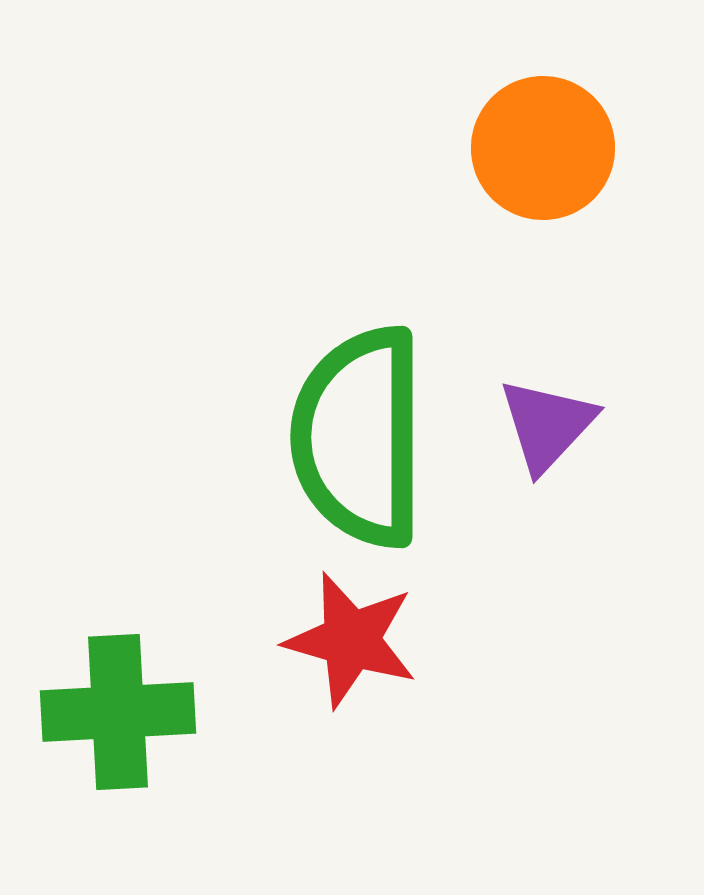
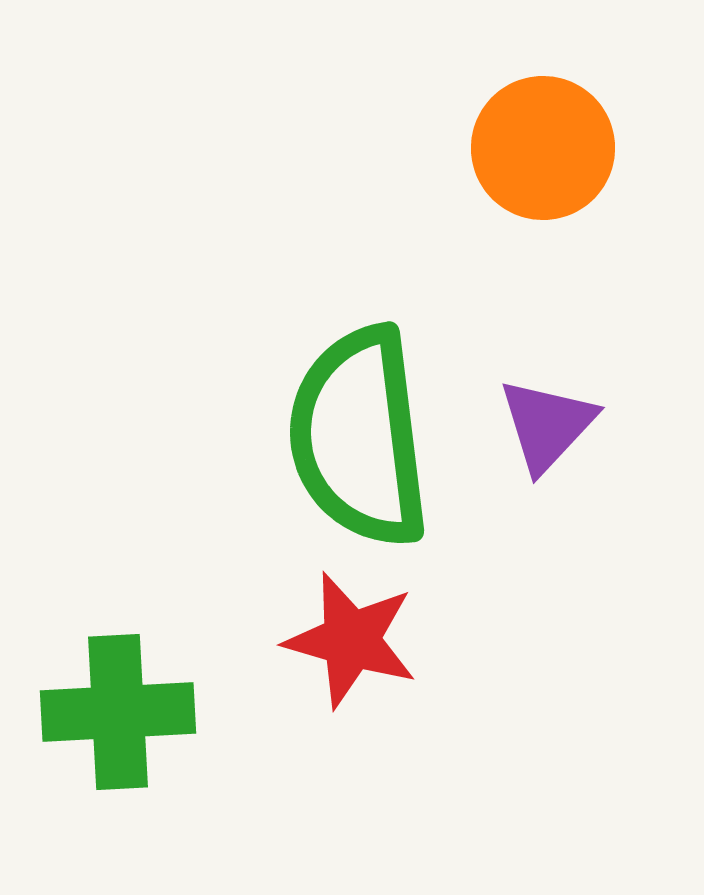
green semicircle: rotated 7 degrees counterclockwise
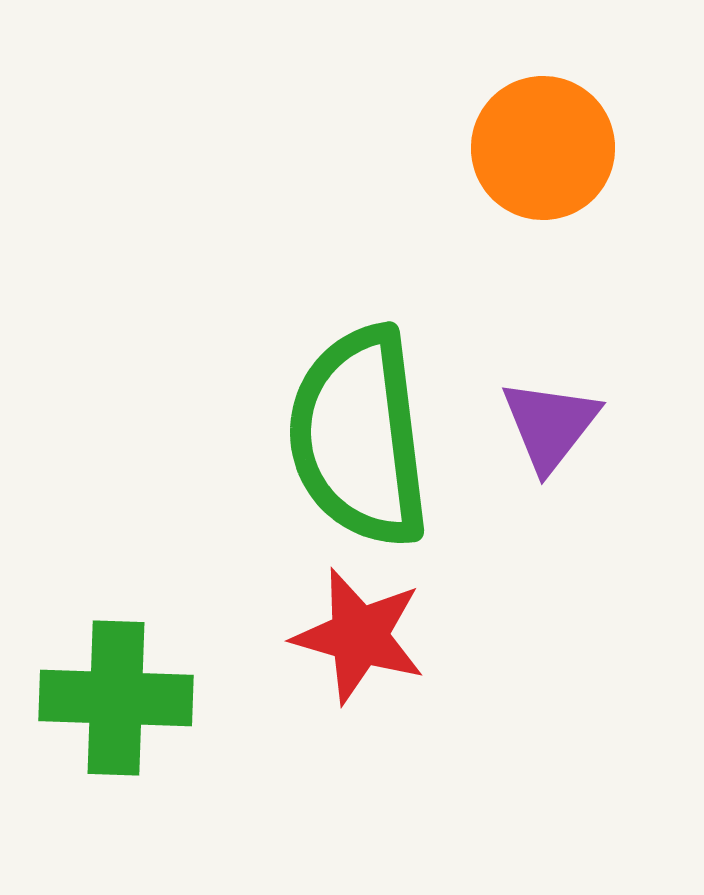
purple triangle: moved 3 px right; rotated 5 degrees counterclockwise
red star: moved 8 px right, 4 px up
green cross: moved 2 px left, 14 px up; rotated 5 degrees clockwise
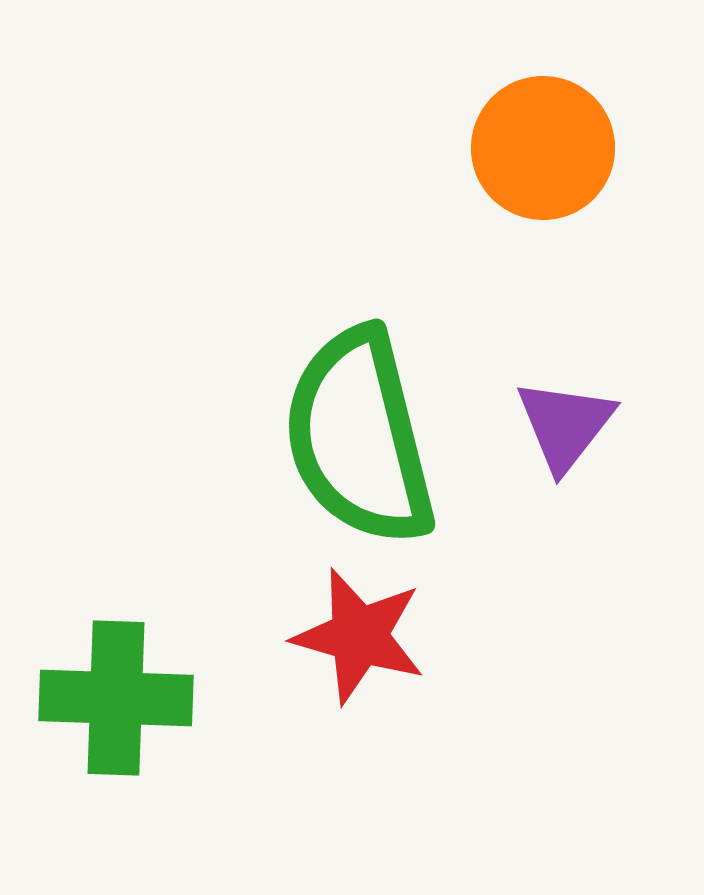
purple triangle: moved 15 px right
green semicircle: rotated 7 degrees counterclockwise
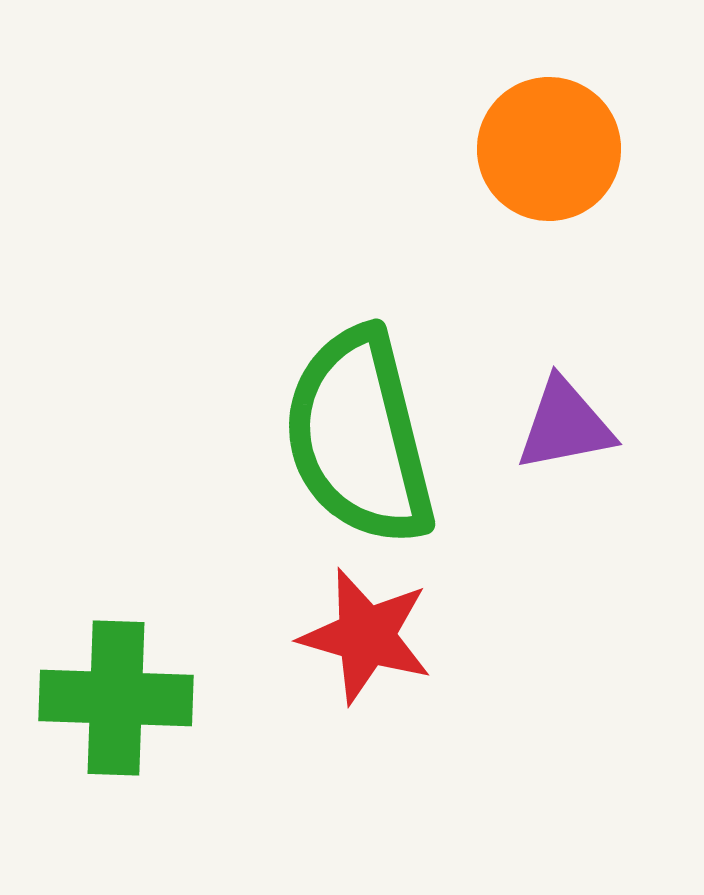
orange circle: moved 6 px right, 1 px down
purple triangle: rotated 41 degrees clockwise
red star: moved 7 px right
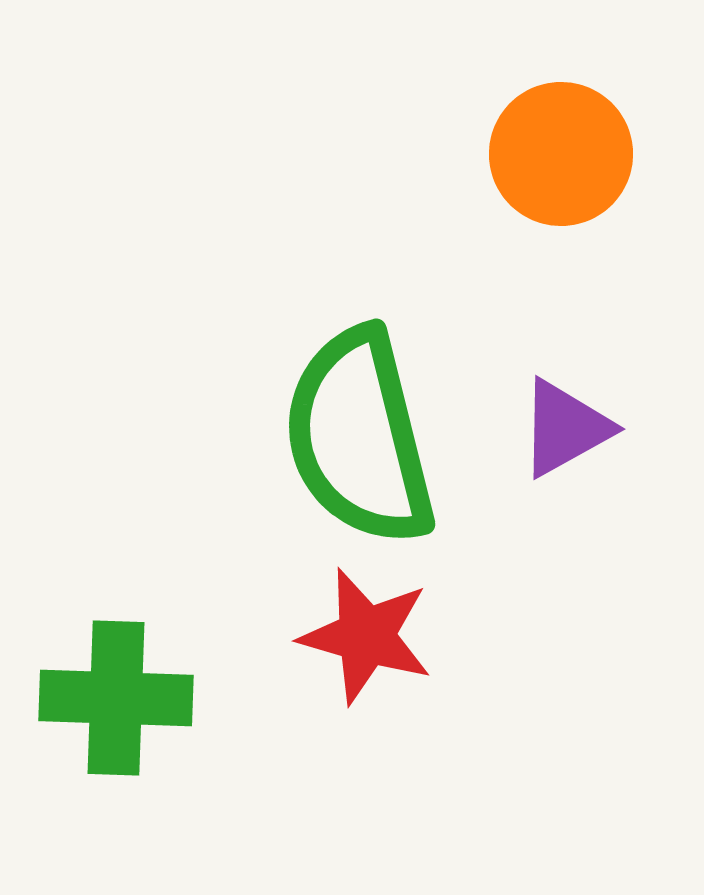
orange circle: moved 12 px right, 5 px down
purple triangle: moved 3 px down; rotated 18 degrees counterclockwise
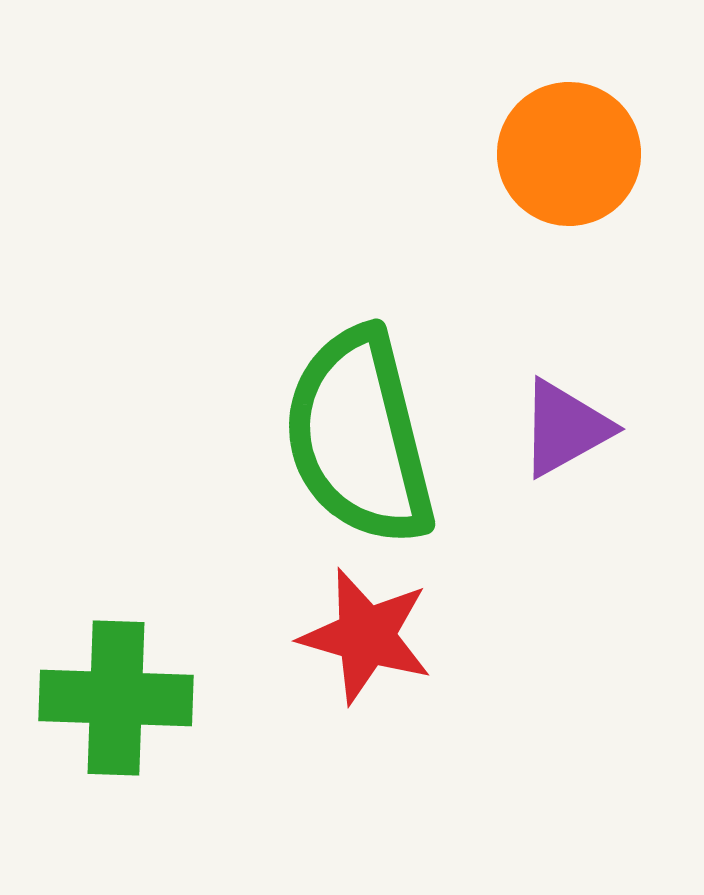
orange circle: moved 8 px right
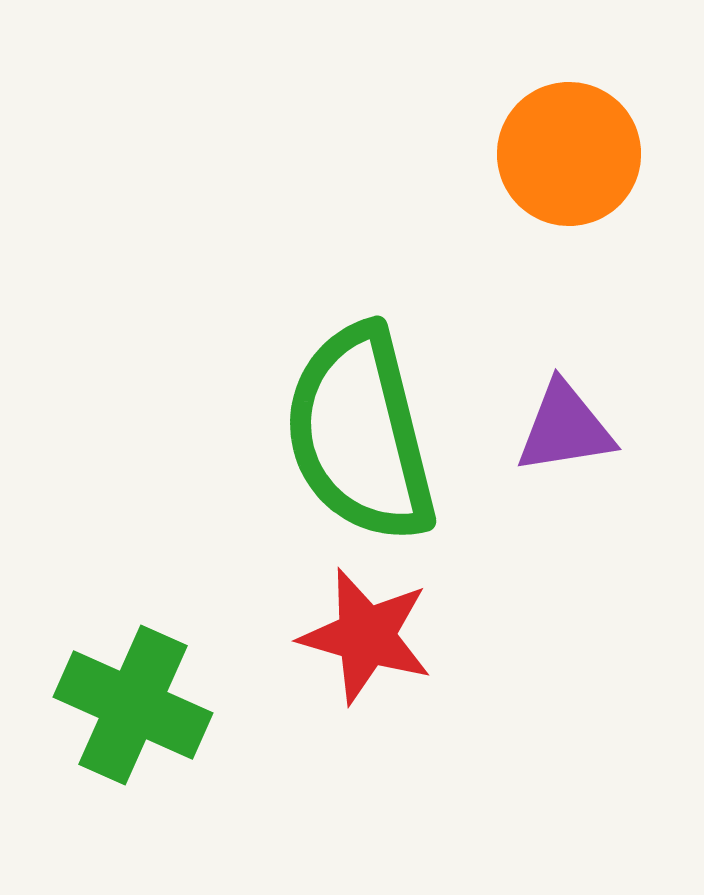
purple triangle: rotated 20 degrees clockwise
green semicircle: moved 1 px right, 3 px up
green cross: moved 17 px right, 7 px down; rotated 22 degrees clockwise
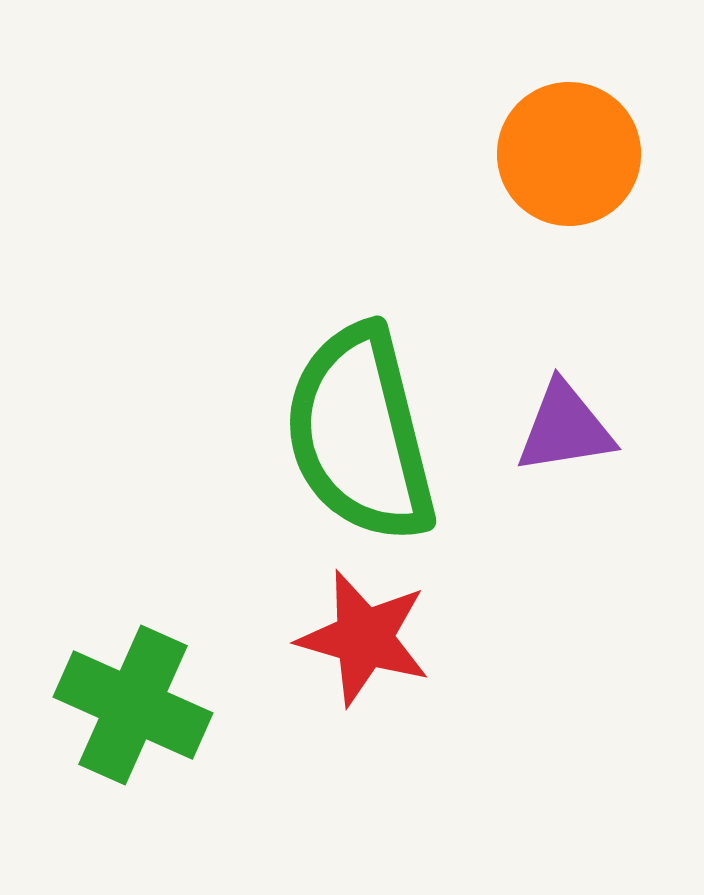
red star: moved 2 px left, 2 px down
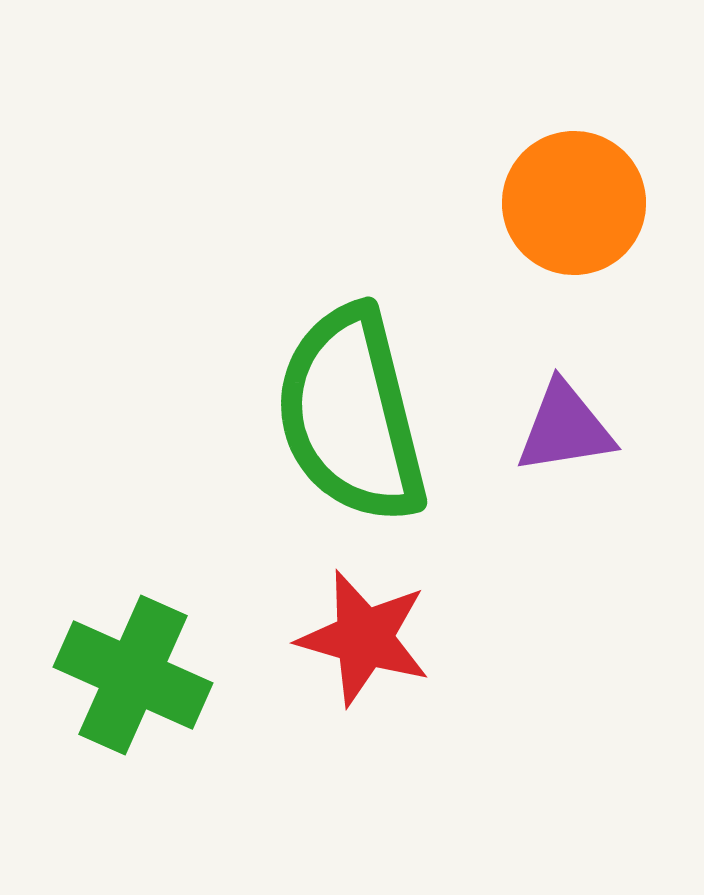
orange circle: moved 5 px right, 49 px down
green semicircle: moved 9 px left, 19 px up
green cross: moved 30 px up
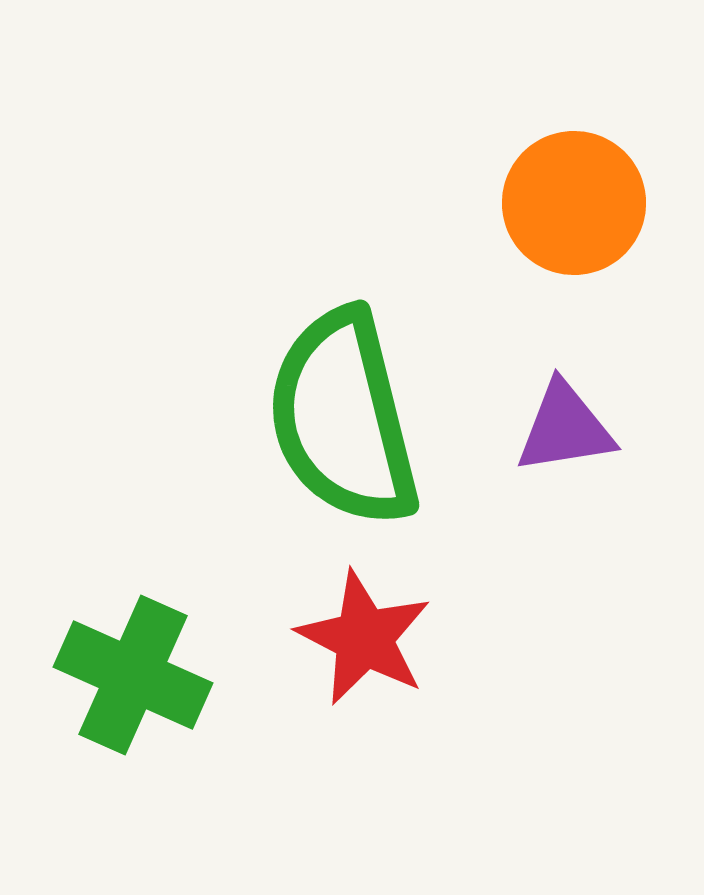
green semicircle: moved 8 px left, 3 px down
red star: rotated 11 degrees clockwise
